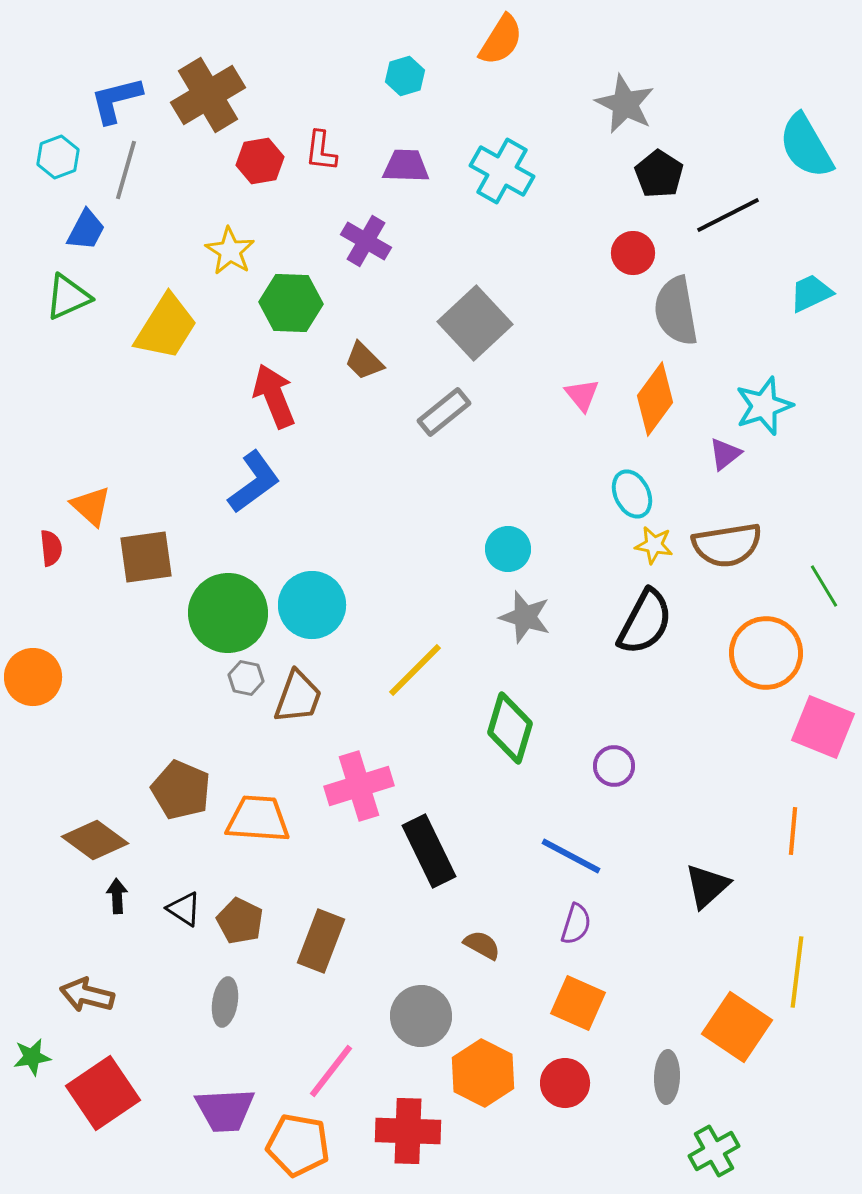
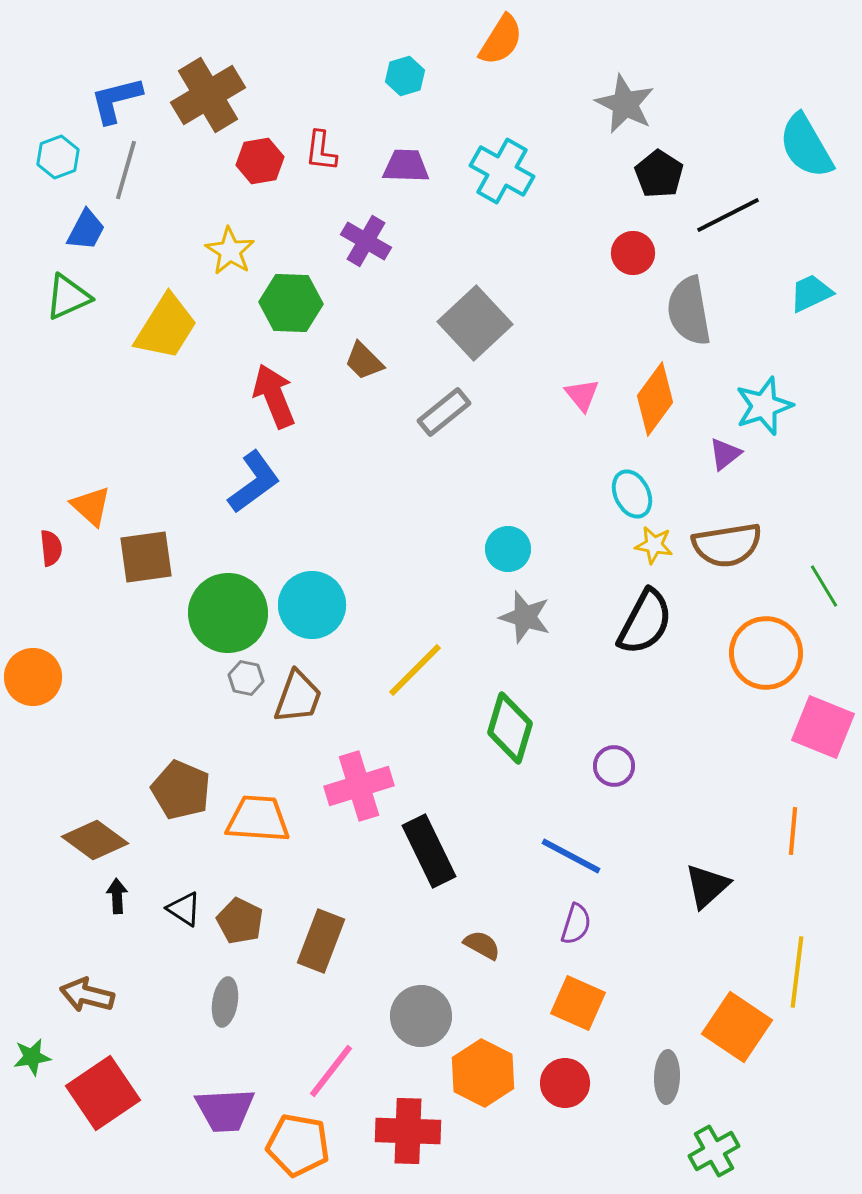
gray semicircle at (676, 311): moved 13 px right
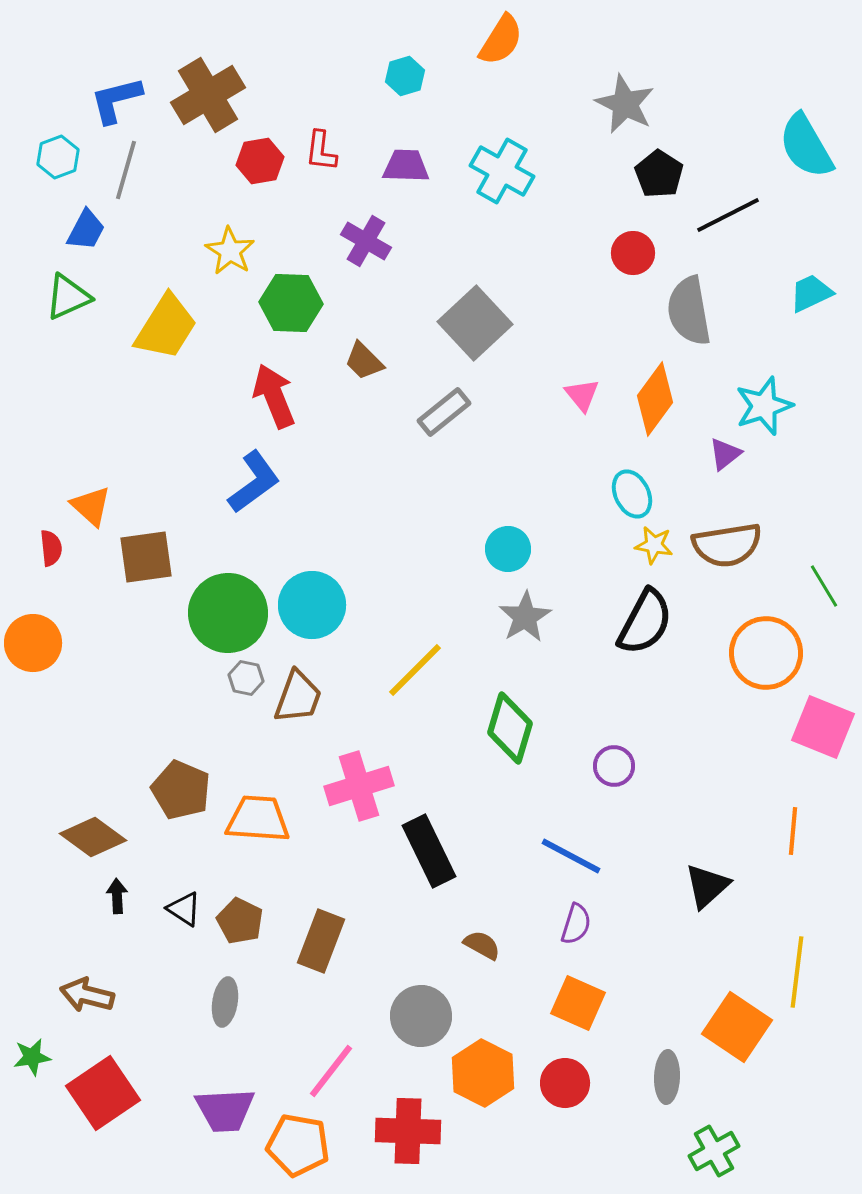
gray star at (525, 617): rotated 24 degrees clockwise
orange circle at (33, 677): moved 34 px up
brown diamond at (95, 840): moved 2 px left, 3 px up
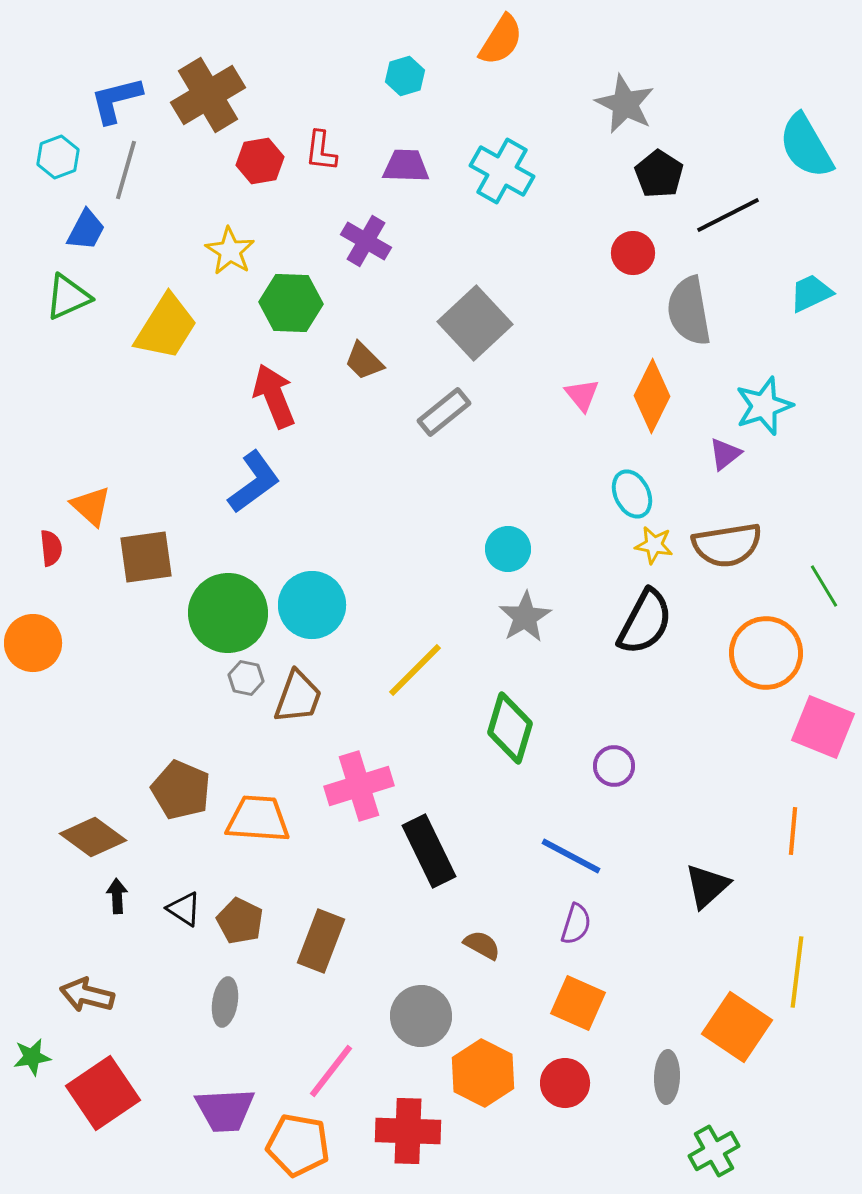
orange diamond at (655, 399): moved 3 px left, 3 px up; rotated 10 degrees counterclockwise
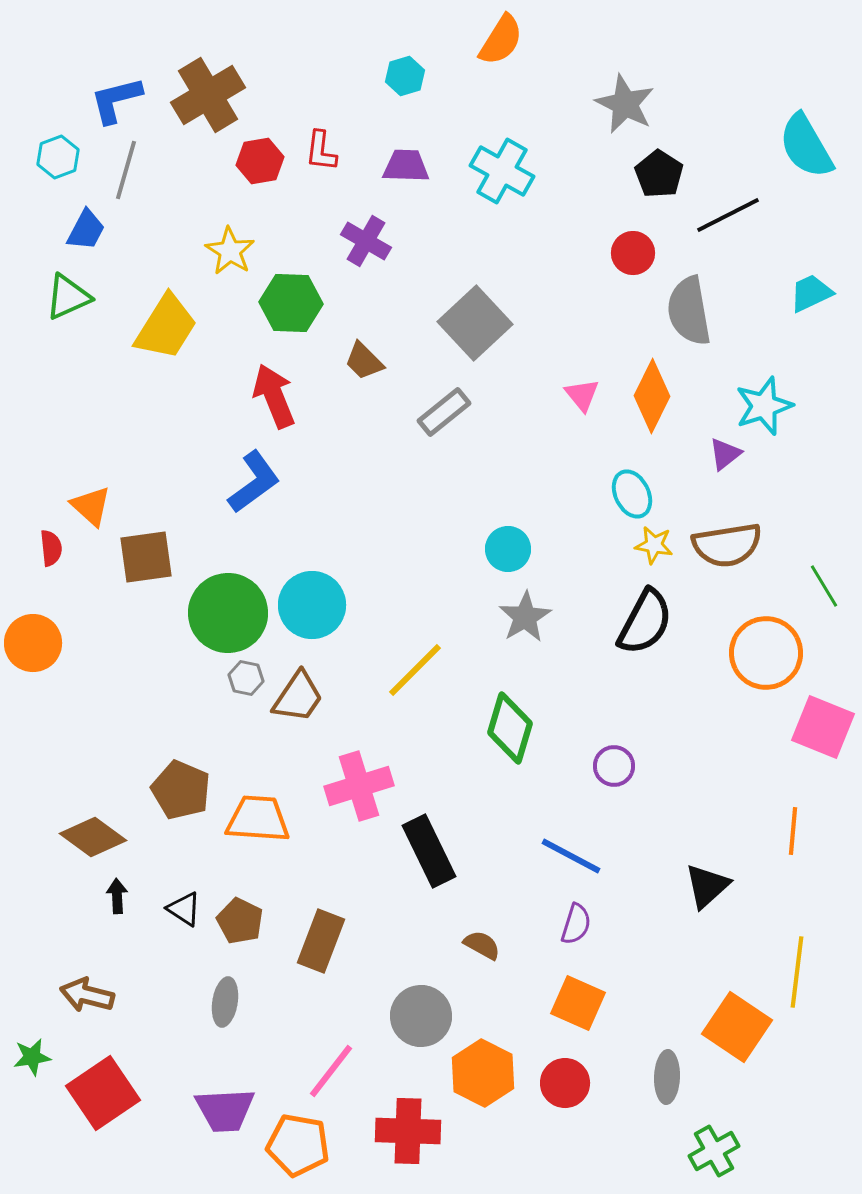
brown trapezoid at (298, 697): rotated 14 degrees clockwise
